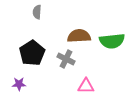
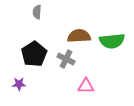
black pentagon: moved 2 px right, 1 px down
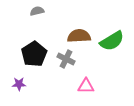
gray semicircle: moved 1 px up; rotated 72 degrees clockwise
green semicircle: rotated 25 degrees counterclockwise
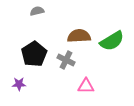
gray cross: moved 1 px down
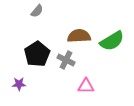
gray semicircle: rotated 144 degrees clockwise
black pentagon: moved 3 px right
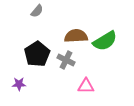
brown semicircle: moved 3 px left
green semicircle: moved 7 px left
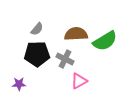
gray semicircle: moved 18 px down
brown semicircle: moved 2 px up
black pentagon: rotated 30 degrees clockwise
gray cross: moved 1 px left, 1 px up
pink triangle: moved 7 px left, 5 px up; rotated 30 degrees counterclockwise
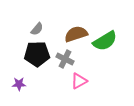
brown semicircle: rotated 15 degrees counterclockwise
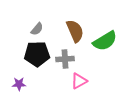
brown semicircle: moved 1 px left, 3 px up; rotated 85 degrees clockwise
gray cross: rotated 30 degrees counterclockwise
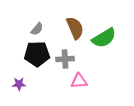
brown semicircle: moved 3 px up
green semicircle: moved 1 px left, 3 px up
pink triangle: rotated 24 degrees clockwise
